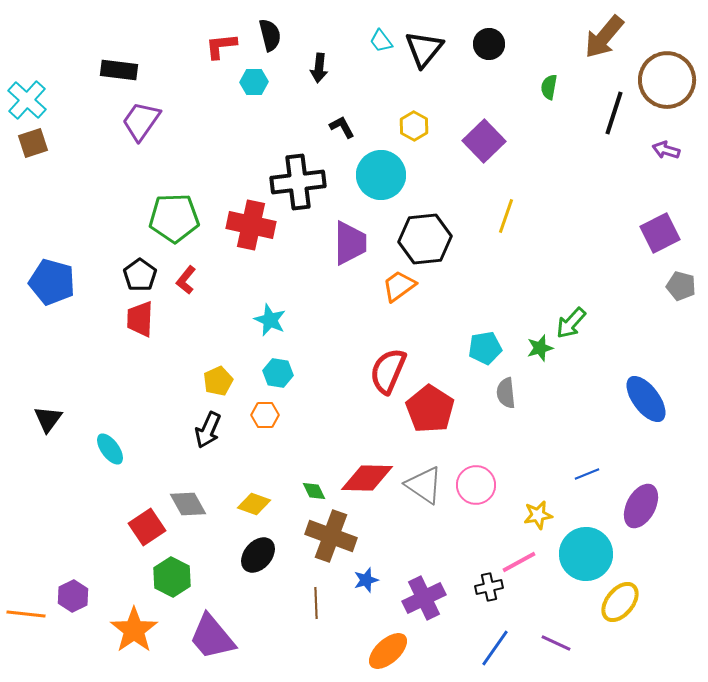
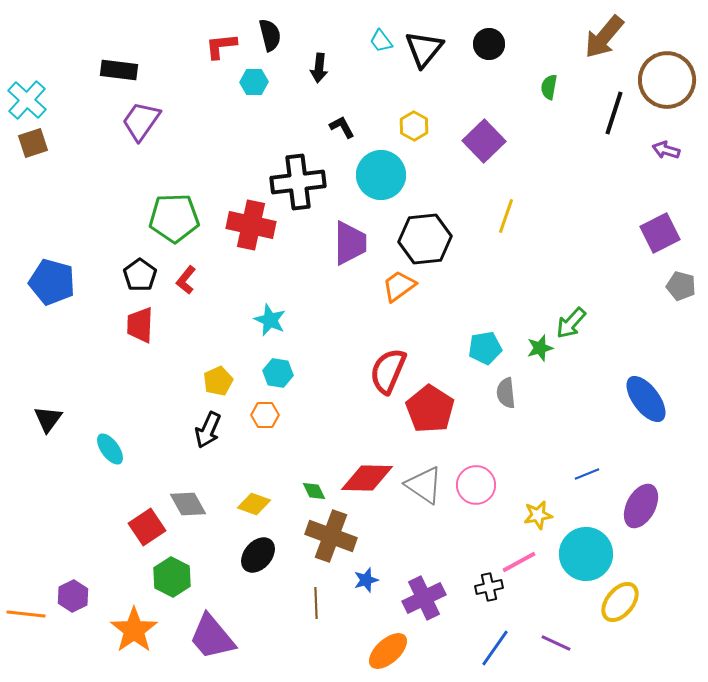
red trapezoid at (140, 319): moved 6 px down
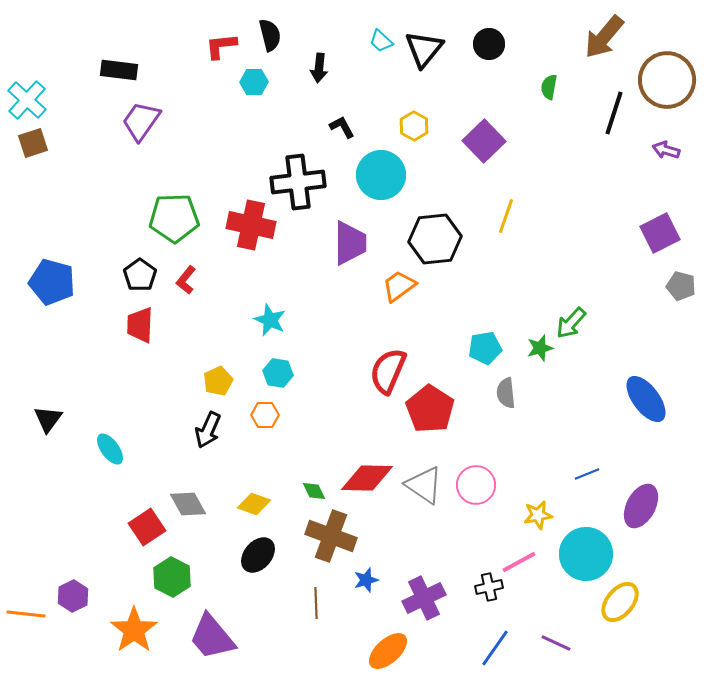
cyan trapezoid at (381, 41): rotated 10 degrees counterclockwise
black hexagon at (425, 239): moved 10 px right
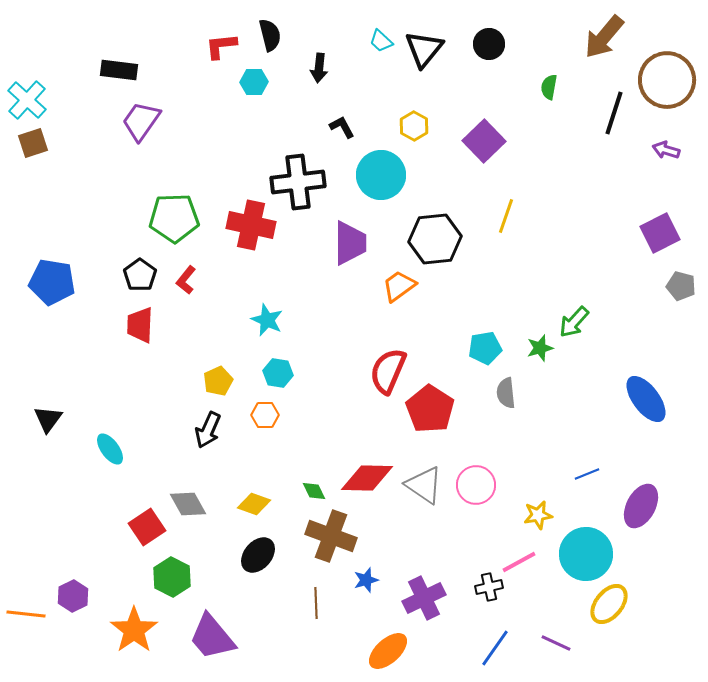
blue pentagon at (52, 282): rotated 6 degrees counterclockwise
cyan star at (270, 320): moved 3 px left
green arrow at (571, 323): moved 3 px right, 1 px up
yellow ellipse at (620, 602): moved 11 px left, 2 px down
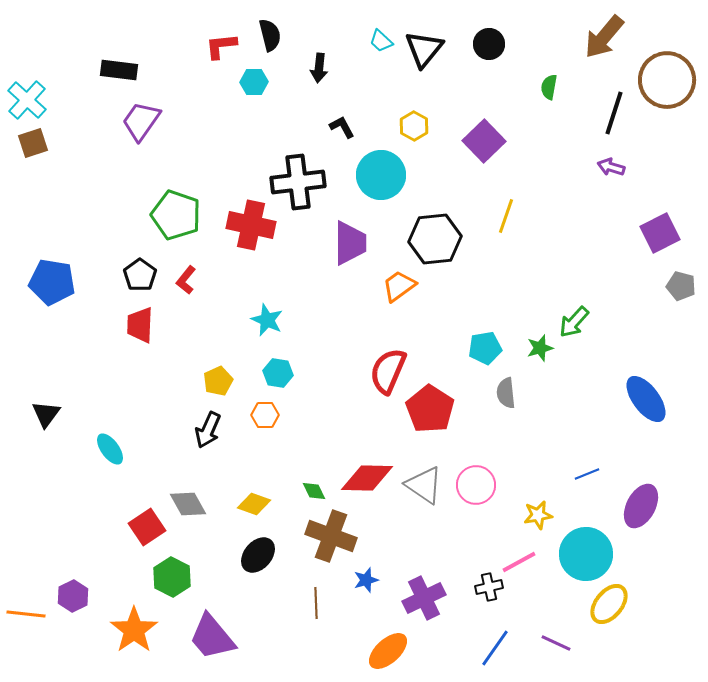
purple arrow at (666, 150): moved 55 px left, 17 px down
green pentagon at (174, 218): moved 2 px right, 3 px up; rotated 21 degrees clockwise
black triangle at (48, 419): moved 2 px left, 5 px up
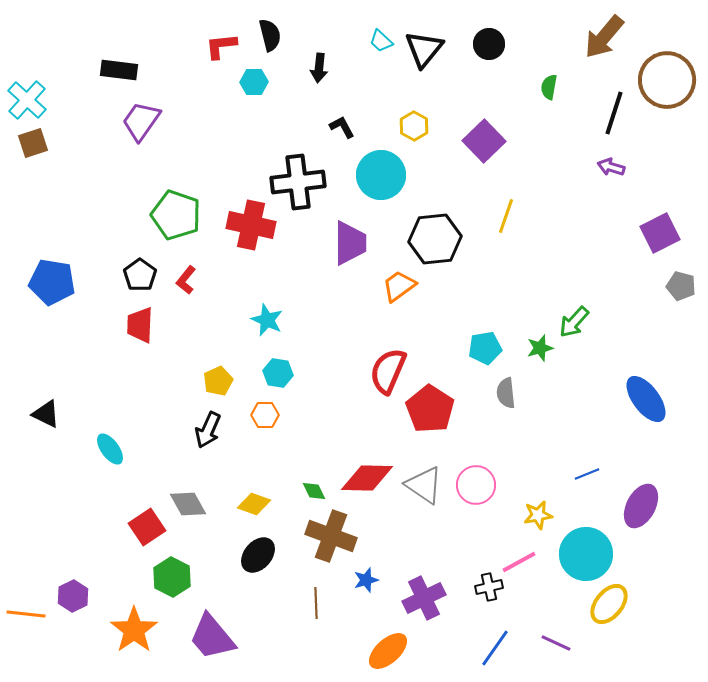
black triangle at (46, 414): rotated 40 degrees counterclockwise
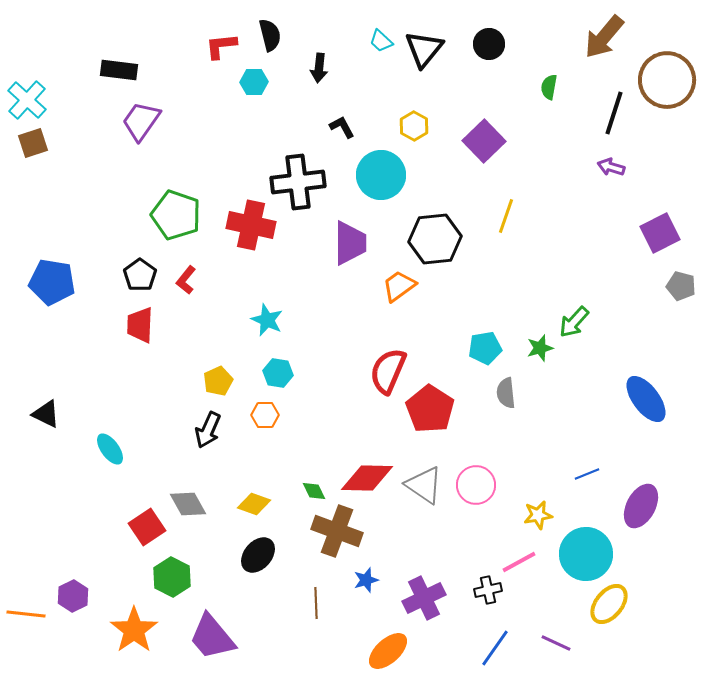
brown cross at (331, 536): moved 6 px right, 5 px up
black cross at (489, 587): moved 1 px left, 3 px down
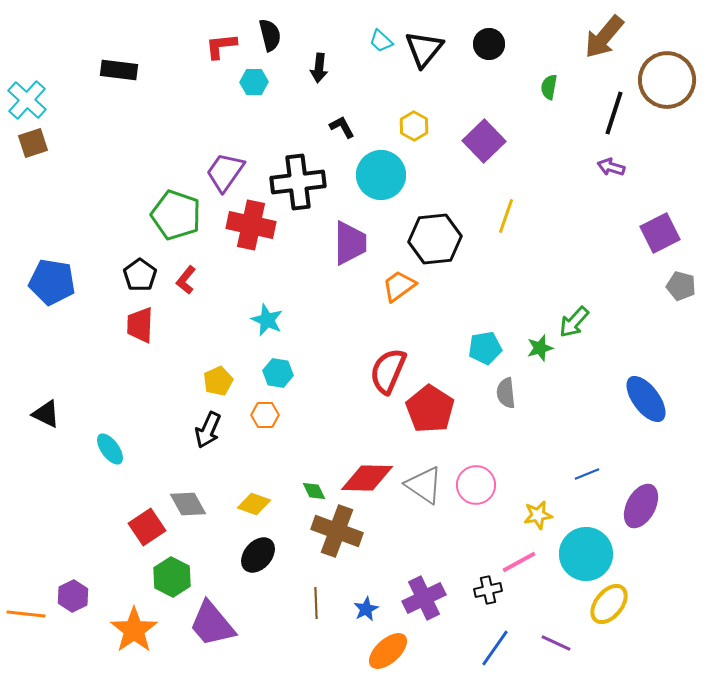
purple trapezoid at (141, 121): moved 84 px right, 51 px down
blue star at (366, 580): moved 29 px down; rotated 10 degrees counterclockwise
purple trapezoid at (212, 637): moved 13 px up
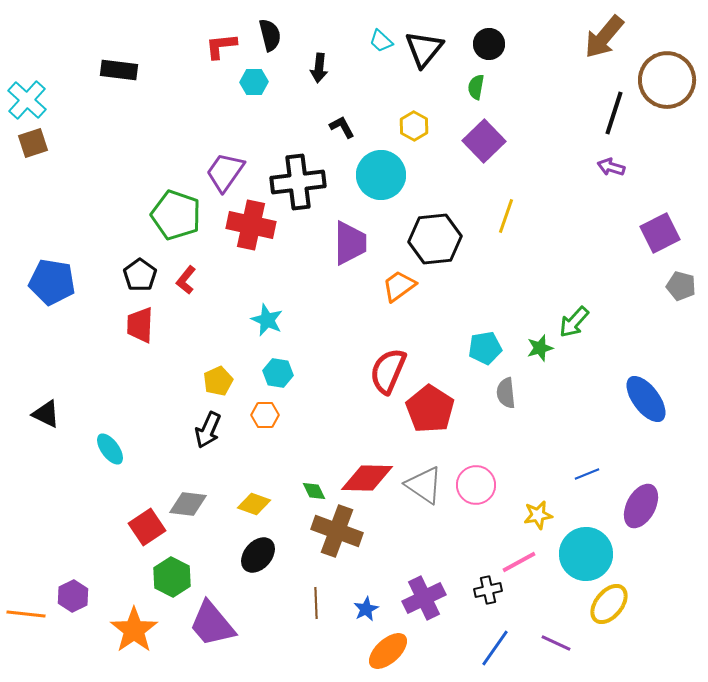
green semicircle at (549, 87): moved 73 px left
gray diamond at (188, 504): rotated 54 degrees counterclockwise
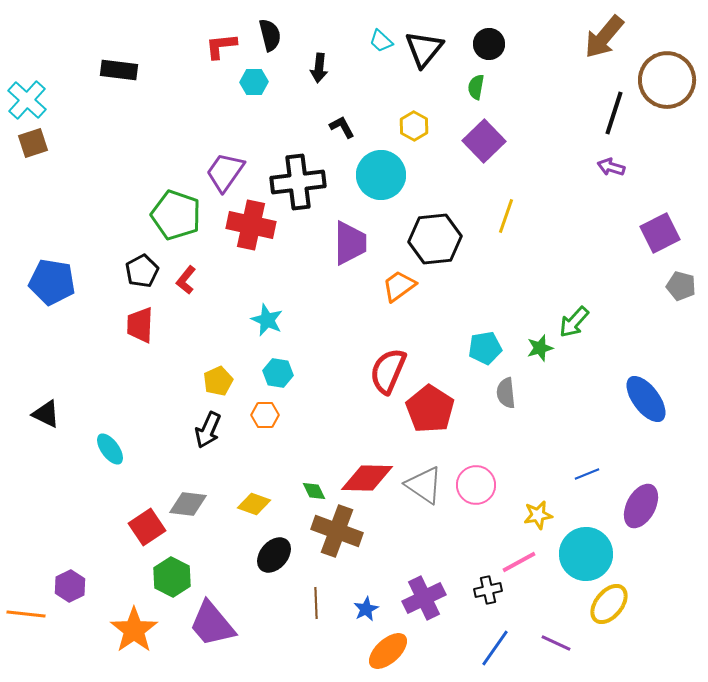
black pentagon at (140, 275): moved 2 px right, 4 px up; rotated 8 degrees clockwise
black ellipse at (258, 555): moved 16 px right
purple hexagon at (73, 596): moved 3 px left, 10 px up
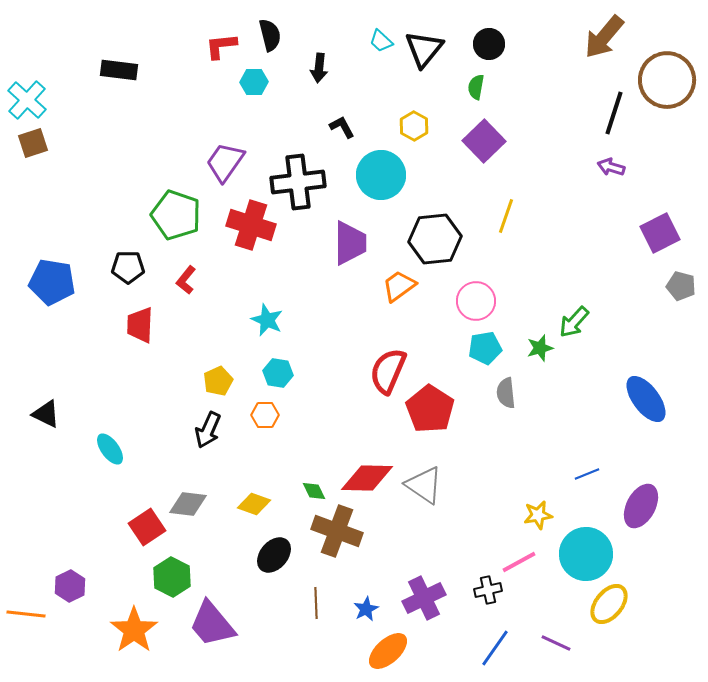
purple trapezoid at (225, 172): moved 10 px up
red cross at (251, 225): rotated 6 degrees clockwise
black pentagon at (142, 271): moved 14 px left, 4 px up; rotated 28 degrees clockwise
pink circle at (476, 485): moved 184 px up
